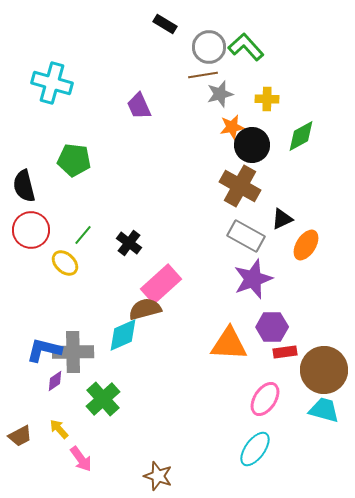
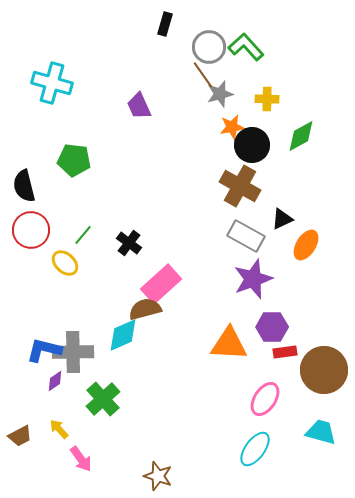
black rectangle: rotated 75 degrees clockwise
brown line: rotated 64 degrees clockwise
cyan trapezoid: moved 3 px left, 22 px down
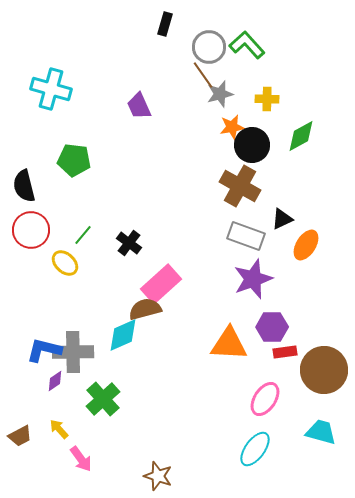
green L-shape: moved 1 px right, 2 px up
cyan cross: moved 1 px left, 6 px down
gray rectangle: rotated 9 degrees counterclockwise
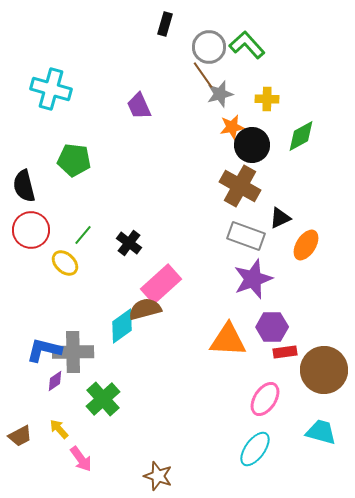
black triangle: moved 2 px left, 1 px up
cyan diamond: moved 1 px left, 9 px up; rotated 12 degrees counterclockwise
orange triangle: moved 1 px left, 4 px up
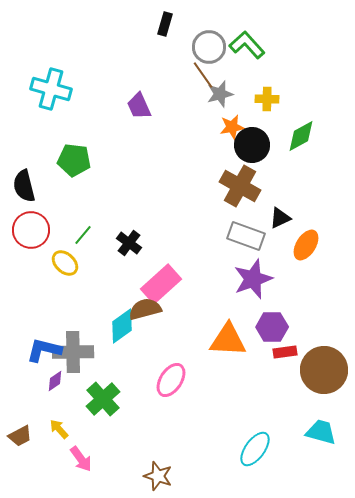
pink ellipse: moved 94 px left, 19 px up
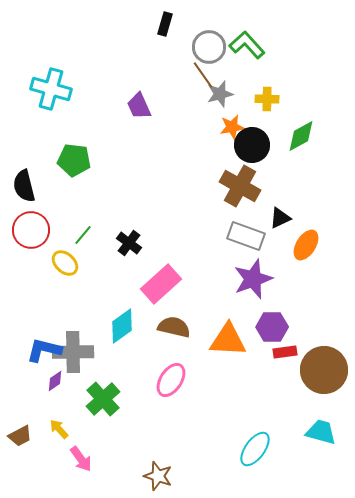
brown semicircle: moved 29 px right, 18 px down; rotated 28 degrees clockwise
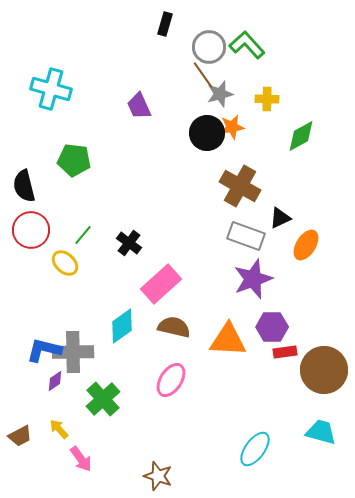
black circle: moved 45 px left, 12 px up
